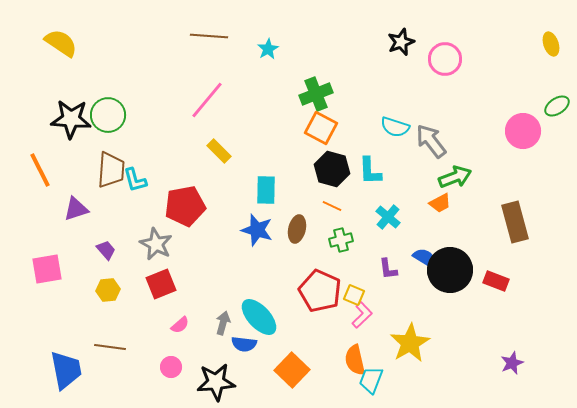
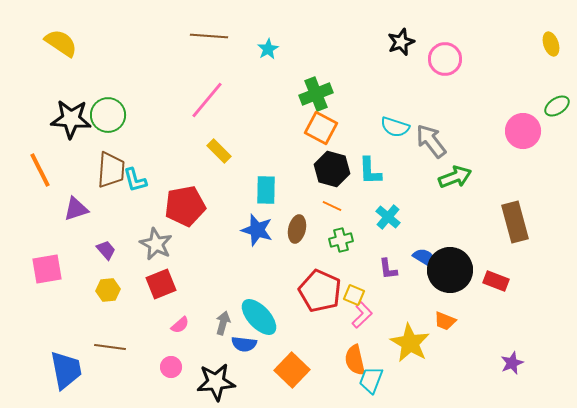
orange trapezoid at (440, 203): moved 5 px right, 118 px down; rotated 50 degrees clockwise
yellow star at (410, 343): rotated 12 degrees counterclockwise
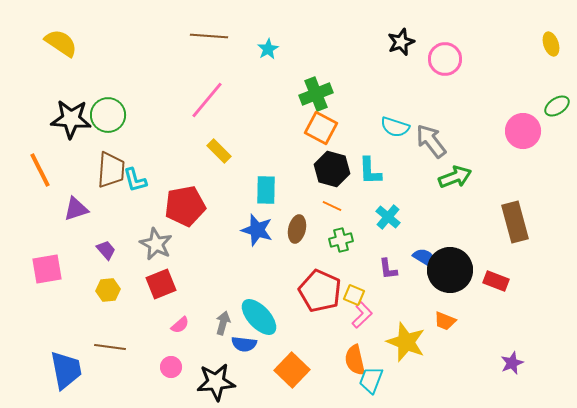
yellow star at (410, 343): moved 4 px left, 1 px up; rotated 9 degrees counterclockwise
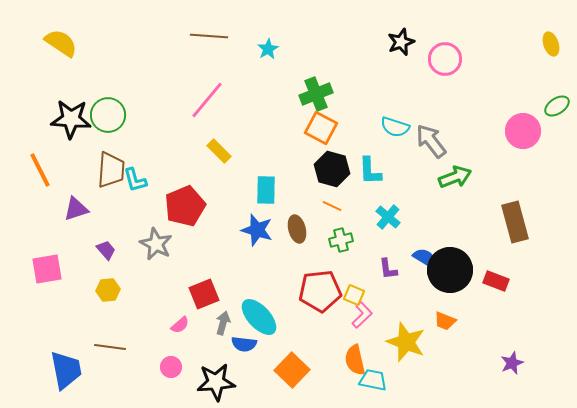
red pentagon at (185, 206): rotated 12 degrees counterclockwise
brown ellipse at (297, 229): rotated 28 degrees counterclockwise
red square at (161, 284): moved 43 px right, 10 px down
red pentagon at (320, 291): rotated 30 degrees counterclockwise
cyan trapezoid at (371, 380): moved 2 px right; rotated 80 degrees clockwise
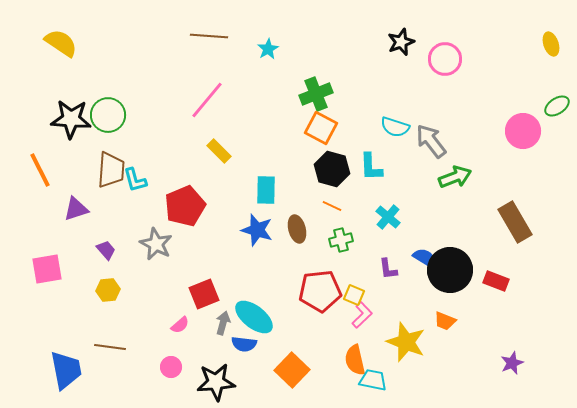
cyan L-shape at (370, 171): moved 1 px right, 4 px up
brown rectangle at (515, 222): rotated 15 degrees counterclockwise
cyan ellipse at (259, 317): moved 5 px left; rotated 9 degrees counterclockwise
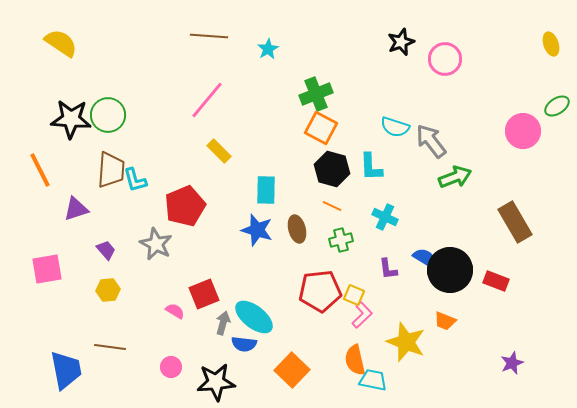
cyan cross at (388, 217): moved 3 px left; rotated 15 degrees counterclockwise
pink semicircle at (180, 325): moved 5 px left, 14 px up; rotated 108 degrees counterclockwise
